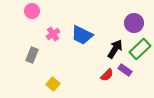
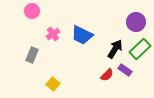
purple circle: moved 2 px right, 1 px up
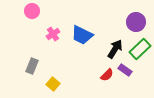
gray rectangle: moved 11 px down
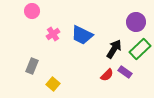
black arrow: moved 1 px left
purple rectangle: moved 2 px down
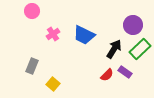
purple circle: moved 3 px left, 3 px down
blue trapezoid: moved 2 px right
